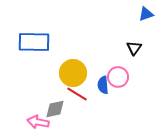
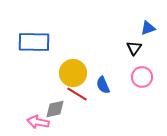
blue triangle: moved 2 px right, 14 px down
pink circle: moved 24 px right
blue semicircle: rotated 18 degrees counterclockwise
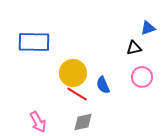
black triangle: rotated 42 degrees clockwise
gray diamond: moved 28 px right, 13 px down
pink arrow: rotated 130 degrees counterclockwise
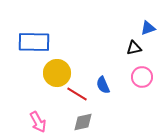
yellow circle: moved 16 px left
